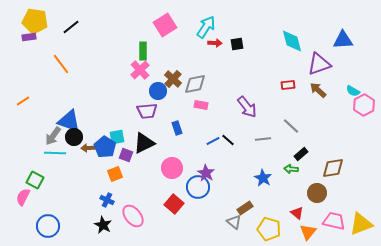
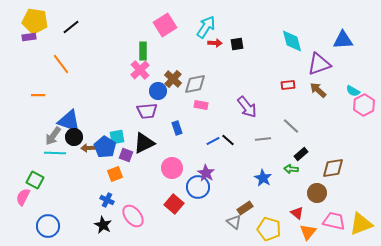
orange line at (23, 101): moved 15 px right, 6 px up; rotated 32 degrees clockwise
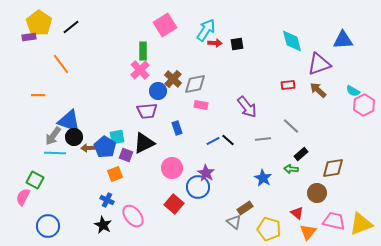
yellow pentagon at (35, 21): moved 4 px right, 2 px down; rotated 25 degrees clockwise
cyan arrow at (206, 27): moved 3 px down
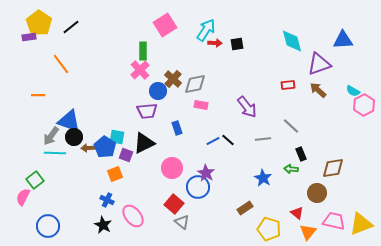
gray arrow at (53, 136): moved 2 px left
cyan square at (117, 137): rotated 21 degrees clockwise
black rectangle at (301, 154): rotated 72 degrees counterclockwise
green square at (35, 180): rotated 24 degrees clockwise
gray triangle at (234, 222): moved 52 px left
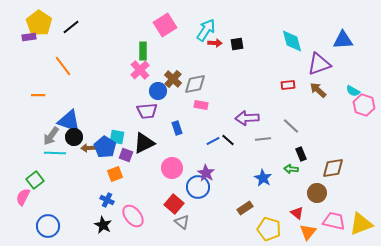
orange line at (61, 64): moved 2 px right, 2 px down
pink hexagon at (364, 105): rotated 15 degrees counterclockwise
purple arrow at (247, 107): moved 11 px down; rotated 125 degrees clockwise
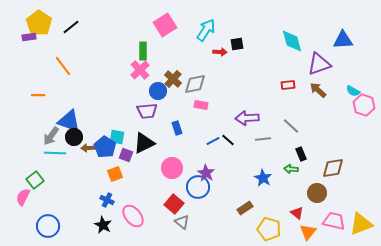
red arrow at (215, 43): moved 5 px right, 9 px down
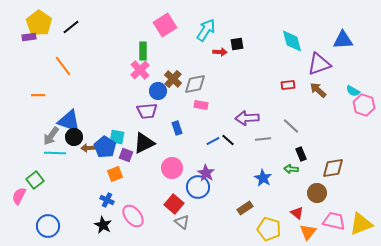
pink semicircle at (23, 197): moved 4 px left, 1 px up
